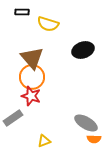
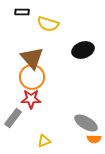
red star: moved 3 px down; rotated 18 degrees counterclockwise
gray rectangle: rotated 18 degrees counterclockwise
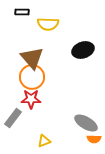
yellow semicircle: rotated 15 degrees counterclockwise
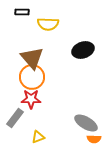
gray rectangle: moved 2 px right
yellow triangle: moved 6 px left, 4 px up
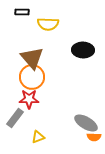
black ellipse: rotated 20 degrees clockwise
red star: moved 2 px left
orange semicircle: moved 2 px up
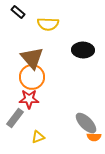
black rectangle: moved 4 px left; rotated 40 degrees clockwise
gray ellipse: rotated 15 degrees clockwise
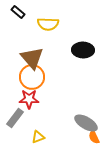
gray ellipse: rotated 15 degrees counterclockwise
orange semicircle: rotated 64 degrees clockwise
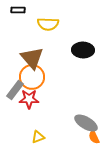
black rectangle: moved 2 px up; rotated 40 degrees counterclockwise
gray rectangle: moved 28 px up
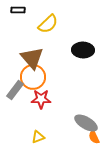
yellow semicircle: rotated 45 degrees counterclockwise
orange circle: moved 1 px right
red star: moved 12 px right
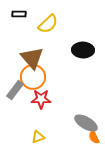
black rectangle: moved 1 px right, 4 px down
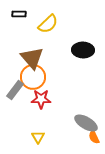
yellow triangle: rotated 40 degrees counterclockwise
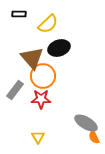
black ellipse: moved 24 px left, 2 px up; rotated 20 degrees counterclockwise
orange circle: moved 10 px right, 1 px up
